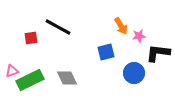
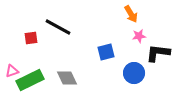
orange arrow: moved 10 px right, 12 px up
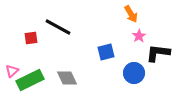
pink star: rotated 24 degrees counterclockwise
pink triangle: rotated 24 degrees counterclockwise
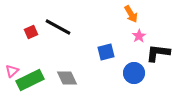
red square: moved 6 px up; rotated 16 degrees counterclockwise
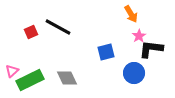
black L-shape: moved 7 px left, 4 px up
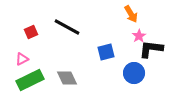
black line: moved 9 px right
pink triangle: moved 10 px right, 12 px up; rotated 16 degrees clockwise
